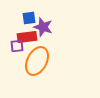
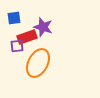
blue square: moved 15 px left
red rectangle: rotated 12 degrees counterclockwise
orange ellipse: moved 1 px right, 2 px down
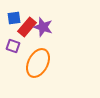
red rectangle: moved 10 px up; rotated 30 degrees counterclockwise
purple square: moved 4 px left; rotated 24 degrees clockwise
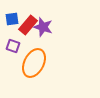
blue square: moved 2 px left, 1 px down
red rectangle: moved 1 px right, 2 px up
orange ellipse: moved 4 px left
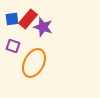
red rectangle: moved 6 px up
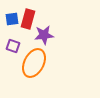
red rectangle: rotated 24 degrees counterclockwise
purple star: moved 1 px right, 8 px down; rotated 24 degrees counterclockwise
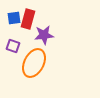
blue square: moved 2 px right, 1 px up
